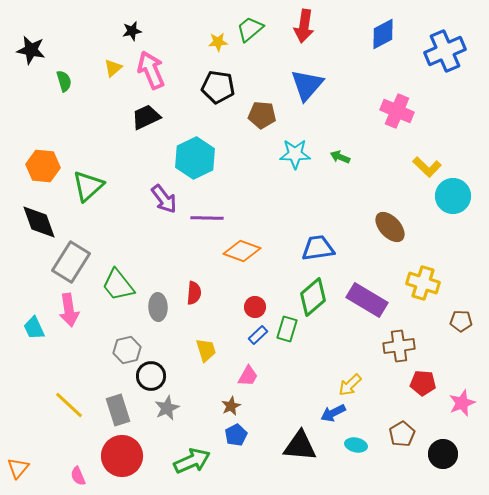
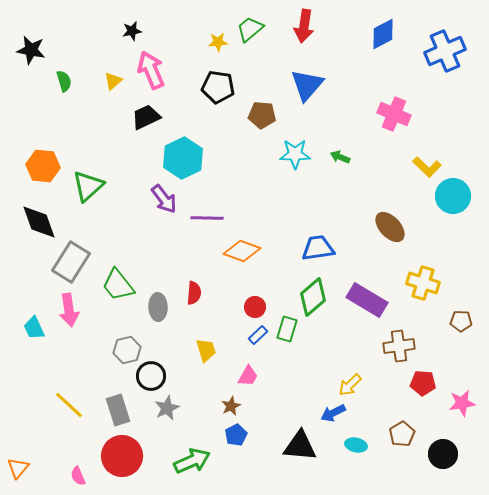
yellow triangle at (113, 68): moved 13 px down
pink cross at (397, 111): moved 3 px left, 3 px down
cyan hexagon at (195, 158): moved 12 px left
pink star at (462, 403): rotated 12 degrees clockwise
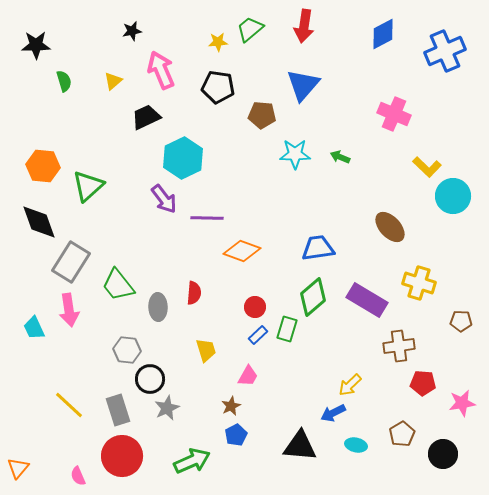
black star at (31, 50): moved 5 px right, 5 px up; rotated 12 degrees counterclockwise
pink arrow at (151, 70): moved 10 px right
blue triangle at (307, 85): moved 4 px left
yellow cross at (423, 283): moved 4 px left
gray hexagon at (127, 350): rotated 20 degrees clockwise
black circle at (151, 376): moved 1 px left, 3 px down
